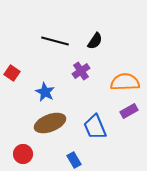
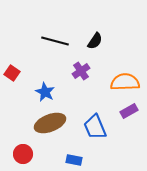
blue rectangle: rotated 49 degrees counterclockwise
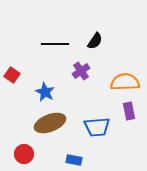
black line: moved 3 px down; rotated 16 degrees counterclockwise
red square: moved 2 px down
purple rectangle: rotated 72 degrees counterclockwise
blue trapezoid: moved 2 px right; rotated 72 degrees counterclockwise
red circle: moved 1 px right
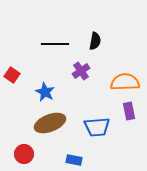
black semicircle: rotated 24 degrees counterclockwise
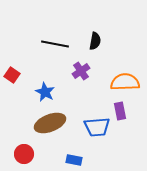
black line: rotated 12 degrees clockwise
purple rectangle: moved 9 px left
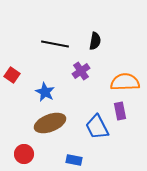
blue trapezoid: rotated 68 degrees clockwise
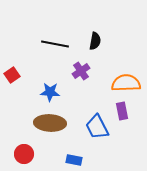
red square: rotated 21 degrees clockwise
orange semicircle: moved 1 px right, 1 px down
blue star: moved 5 px right; rotated 24 degrees counterclockwise
purple rectangle: moved 2 px right
brown ellipse: rotated 24 degrees clockwise
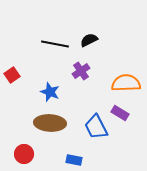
black semicircle: moved 6 px left, 1 px up; rotated 126 degrees counterclockwise
blue star: rotated 18 degrees clockwise
purple rectangle: moved 2 px left, 2 px down; rotated 48 degrees counterclockwise
blue trapezoid: moved 1 px left
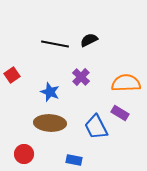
purple cross: moved 6 px down; rotated 12 degrees counterclockwise
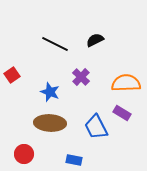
black semicircle: moved 6 px right
black line: rotated 16 degrees clockwise
purple rectangle: moved 2 px right
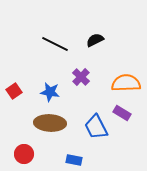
red square: moved 2 px right, 16 px down
blue star: rotated 12 degrees counterclockwise
